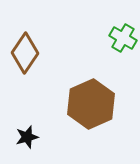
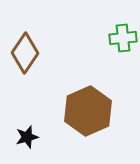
green cross: rotated 36 degrees counterclockwise
brown hexagon: moved 3 px left, 7 px down
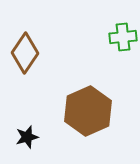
green cross: moved 1 px up
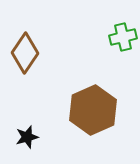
green cross: rotated 8 degrees counterclockwise
brown hexagon: moved 5 px right, 1 px up
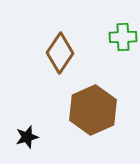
green cross: rotated 12 degrees clockwise
brown diamond: moved 35 px right
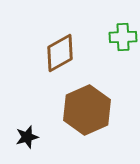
brown diamond: rotated 27 degrees clockwise
brown hexagon: moved 6 px left
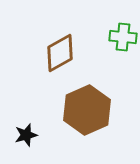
green cross: rotated 8 degrees clockwise
black star: moved 1 px left, 2 px up
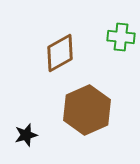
green cross: moved 2 px left
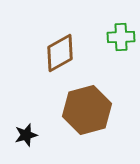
green cross: rotated 8 degrees counterclockwise
brown hexagon: rotated 9 degrees clockwise
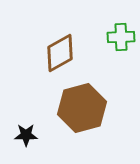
brown hexagon: moved 5 px left, 2 px up
black star: rotated 15 degrees clockwise
